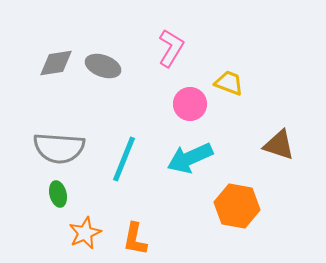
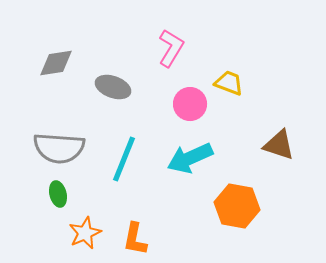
gray ellipse: moved 10 px right, 21 px down
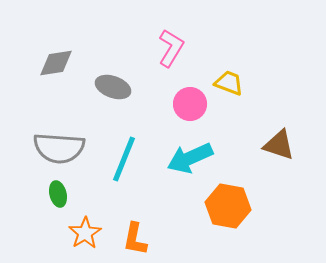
orange hexagon: moved 9 px left
orange star: rotated 8 degrees counterclockwise
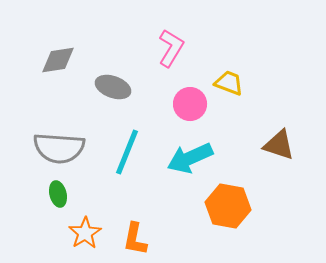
gray diamond: moved 2 px right, 3 px up
cyan line: moved 3 px right, 7 px up
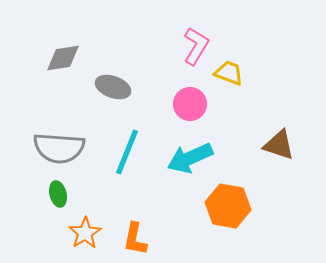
pink L-shape: moved 25 px right, 2 px up
gray diamond: moved 5 px right, 2 px up
yellow trapezoid: moved 10 px up
